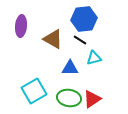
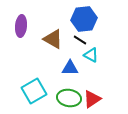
cyan triangle: moved 3 px left, 3 px up; rotated 42 degrees clockwise
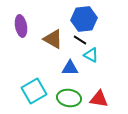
purple ellipse: rotated 15 degrees counterclockwise
red triangle: moved 7 px right; rotated 42 degrees clockwise
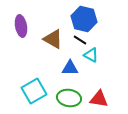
blue hexagon: rotated 20 degrees clockwise
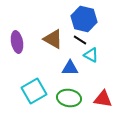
purple ellipse: moved 4 px left, 16 px down
red triangle: moved 4 px right
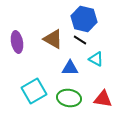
cyan triangle: moved 5 px right, 4 px down
